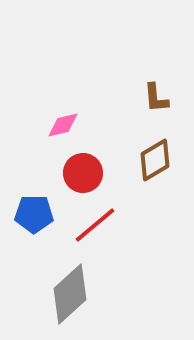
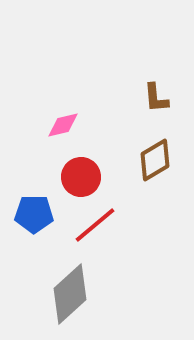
red circle: moved 2 px left, 4 px down
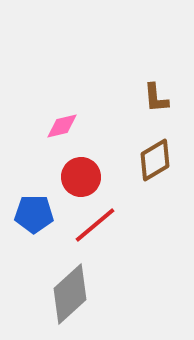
pink diamond: moved 1 px left, 1 px down
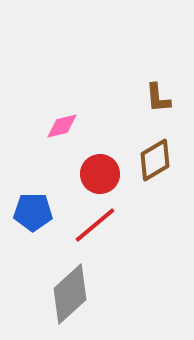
brown L-shape: moved 2 px right
red circle: moved 19 px right, 3 px up
blue pentagon: moved 1 px left, 2 px up
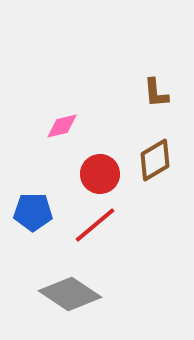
brown L-shape: moved 2 px left, 5 px up
gray diamond: rotated 76 degrees clockwise
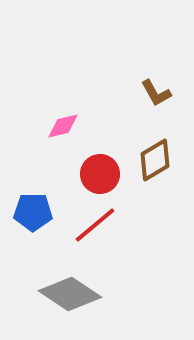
brown L-shape: rotated 24 degrees counterclockwise
pink diamond: moved 1 px right
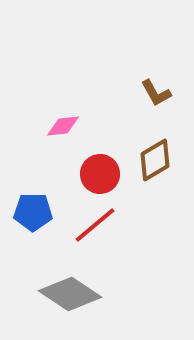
pink diamond: rotated 8 degrees clockwise
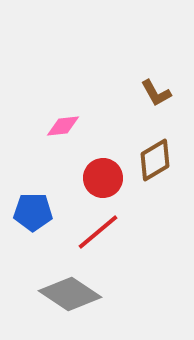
red circle: moved 3 px right, 4 px down
red line: moved 3 px right, 7 px down
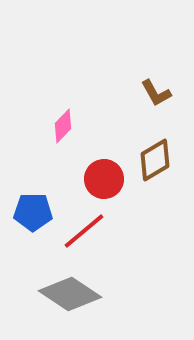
pink diamond: rotated 40 degrees counterclockwise
red circle: moved 1 px right, 1 px down
red line: moved 14 px left, 1 px up
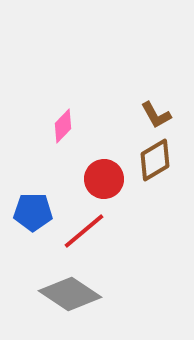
brown L-shape: moved 22 px down
